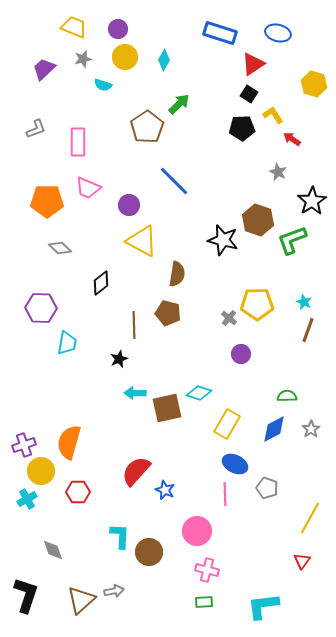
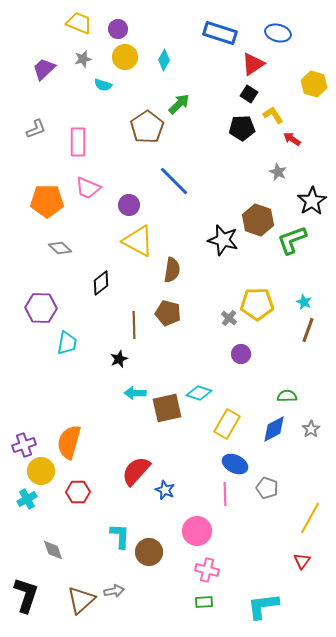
yellow trapezoid at (74, 27): moved 5 px right, 4 px up
yellow triangle at (142, 241): moved 4 px left
brown semicircle at (177, 274): moved 5 px left, 4 px up
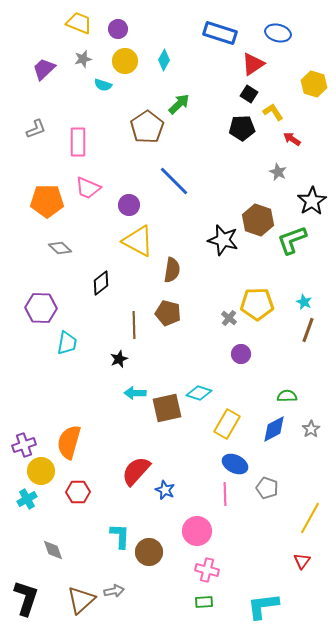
yellow circle at (125, 57): moved 4 px down
yellow L-shape at (273, 115): moved 3 px up
black L-shape at (26, 595): moved 3 px down
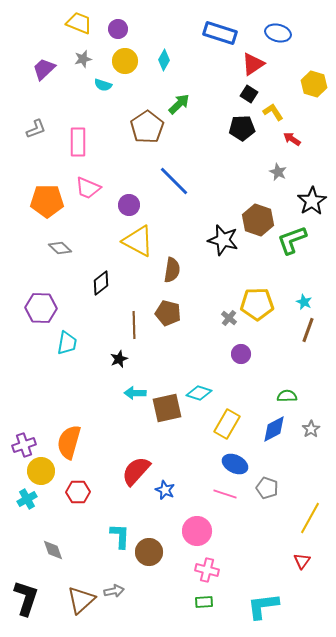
pink line at (225, 494): rotated 70 degrees counterclockwise
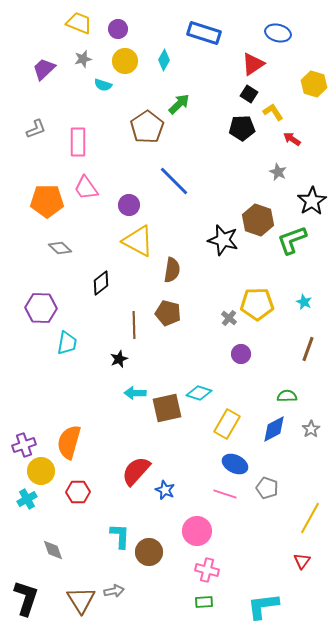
blue rectangle at (220, 33): moved 16 px left
pink trapezoid at (88, 188): moved 2 px left; rotated 32 degrees clockwise
brown line at (308, 330): moved 19 px down
brown triangle at (81, 600): rotated 20 degrees counterclockwise
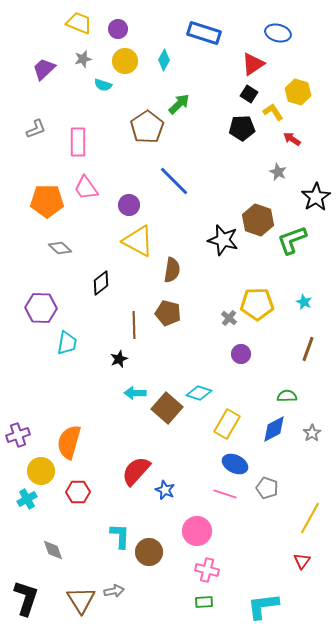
yellow hexagon at (314, 84): moved 16 px left, 8 px down
black star at (312, 201): moved 4 px right, 4 px up
brown square at (167, 408): rotated 36 degrees counterclockwise
gray star at (311, 429): moved 1 px right, 4 px down
purple cross at (24, 445): moved 6 px left, 10 px up
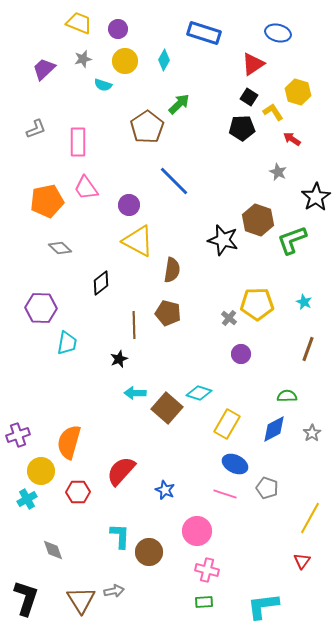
black square at (249, 94): moved 3 px down
orange pentagon at (47, 201): rotated 12 degrees counterclockwise
red semicircle at (136, 471): moved 15 px left
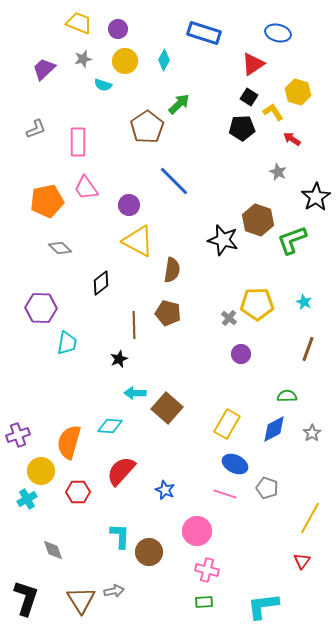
cyan diamond at (199, 393): moved 89 px left, 33 px down; rotated 15 degrees counterclockwise
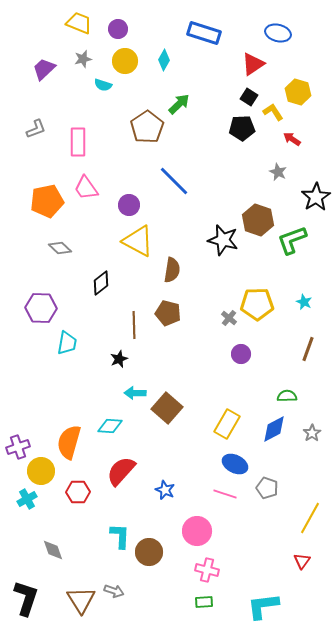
purple cross at (18, 435): moved 12 px down
gray arrow at (114, 591): rotated 30 degrees clockwise
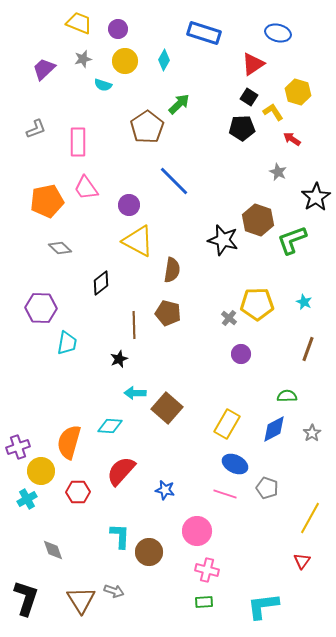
blue star at (165, 490): rotated 12 degrees counterclockwise
